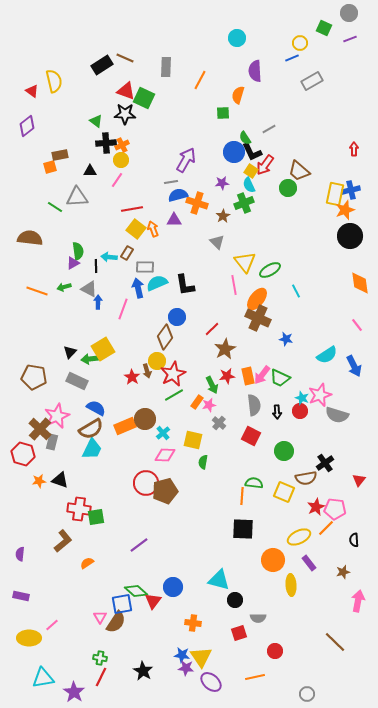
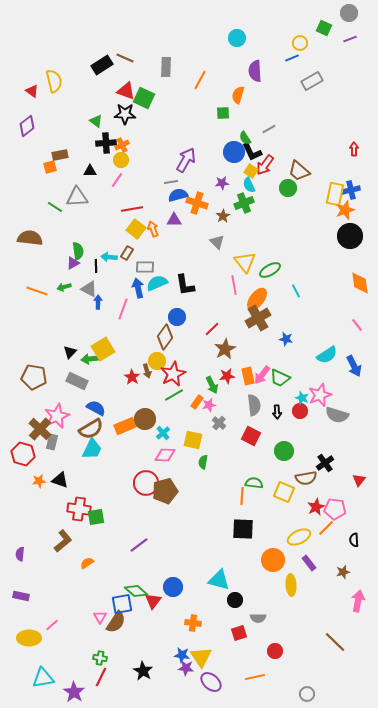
brown cross at (258, 318): rotated 35 degrees clockwise
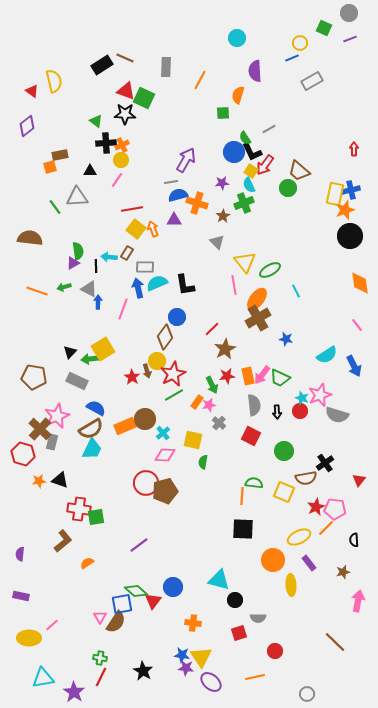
green line at (55, 207): rotated 21 degrees clockwise
